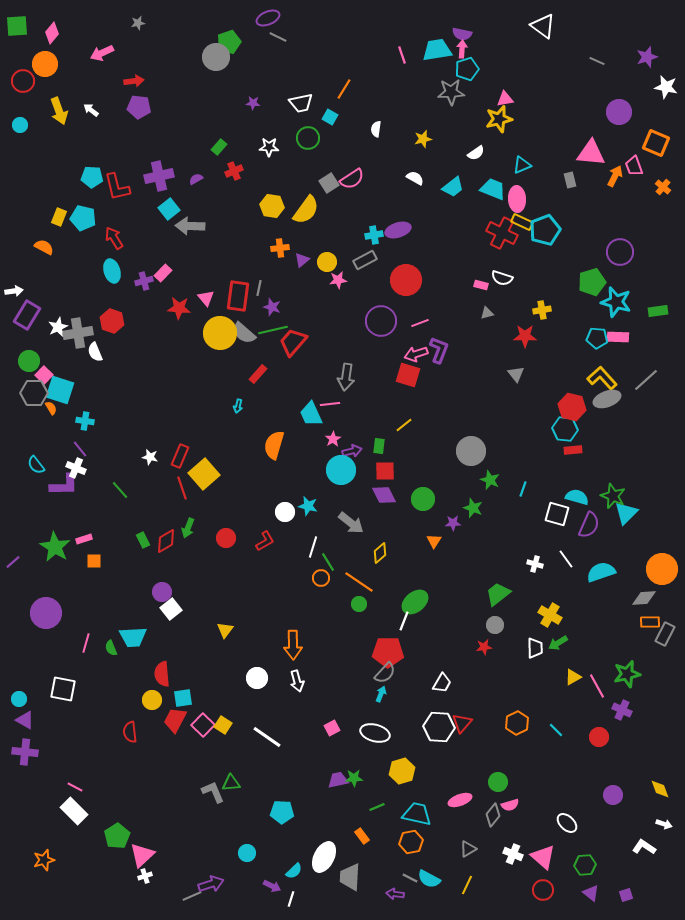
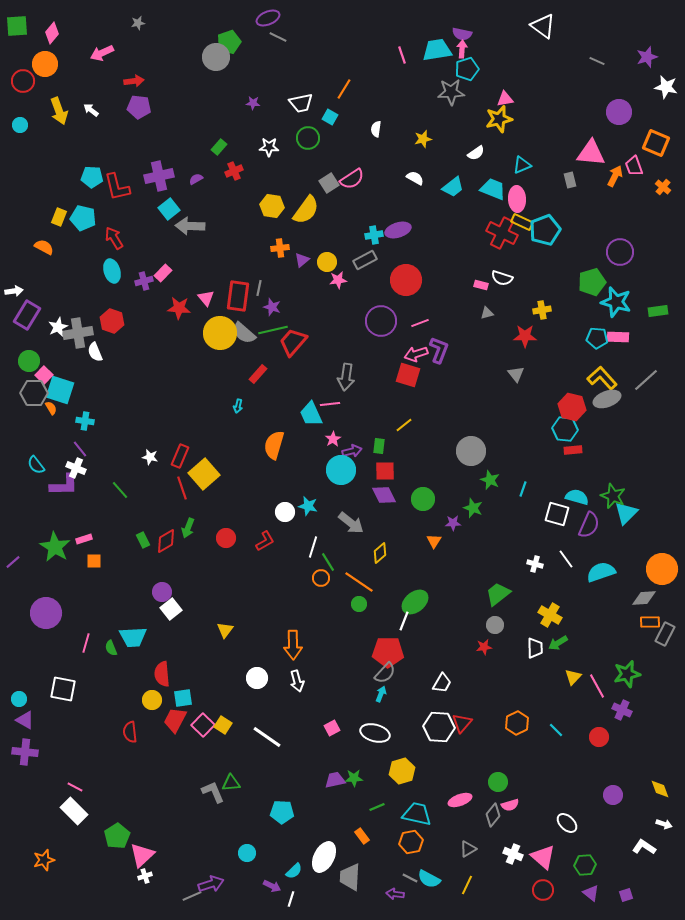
yellow triangle at (573, 677): rotated 18 degrees counterclockwise
purple trapezoid at (338, 780): moved 3 px left
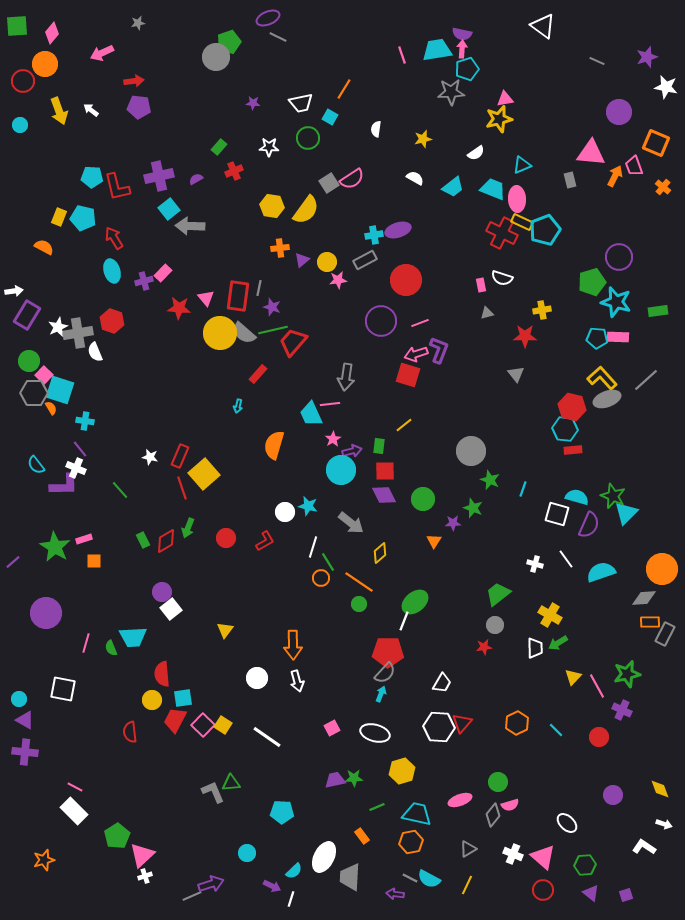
purple circle at (620, 252): moved 1 px left, 5 px down
pink rectangle at (481, 285): rotated 64 degrees clockwise
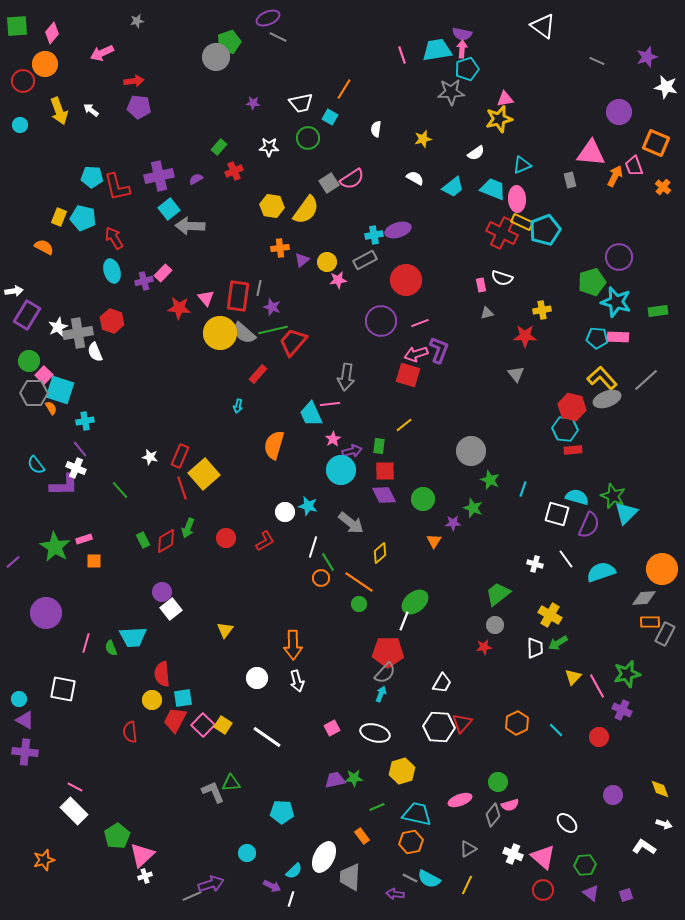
gray star at (138, 23): moved 1 px left, 2 px up
cyan cross at (85, 421): rotated 18 degrees counterclockwise
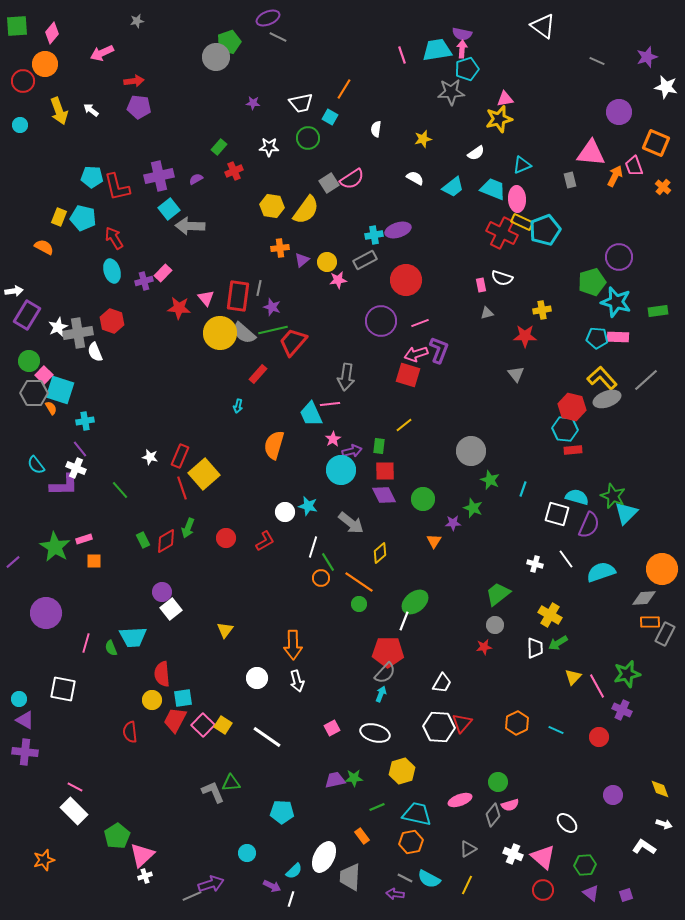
cyan line at (556, 730): rotated 21 degrees counterclockwise
gray line at (410, 878): moved 5 px left
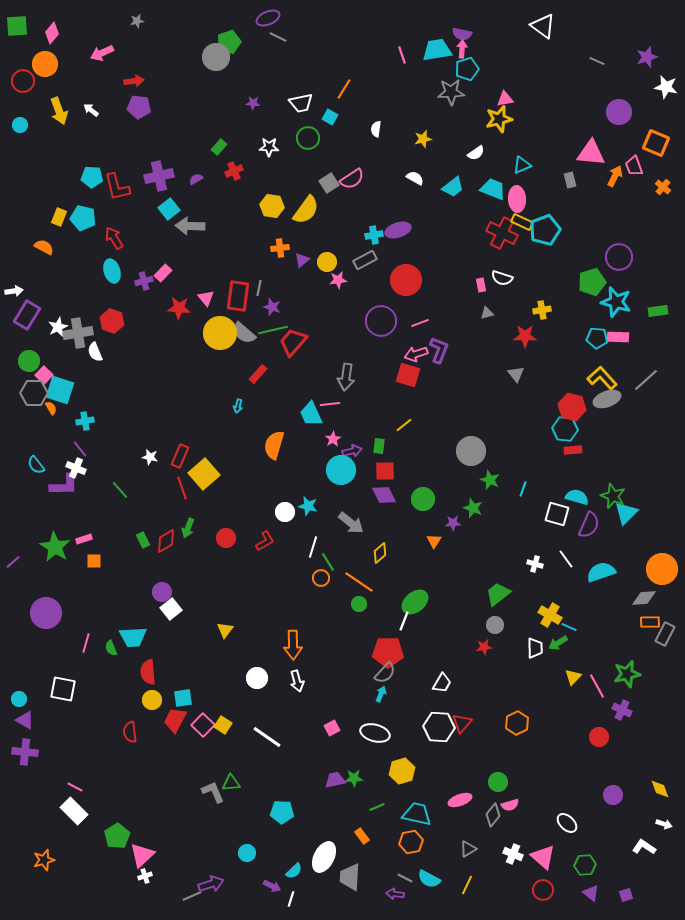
red semicircle at (162, 674): moved 14 px left, 2 px up
cyan line at (556, 730): moved 13 px right, 103 px up
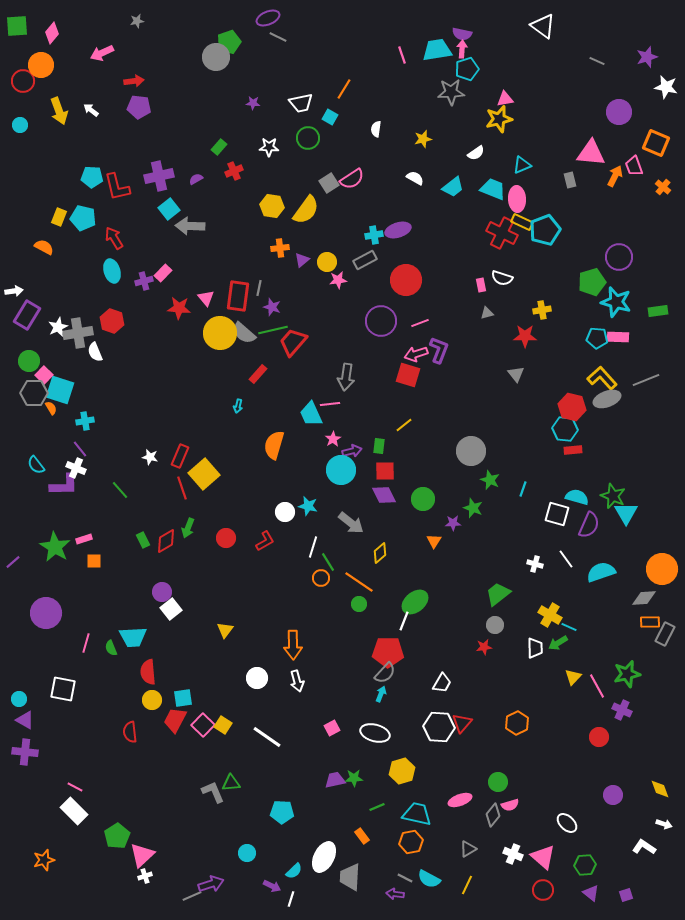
orange circle at (45, 64): moved 4 px left, 1 px down
gray line at (646, 380): rotated 20 degrees clockwise
cyan triangle at (626, 513): rotated 15 degrees counterclockwise
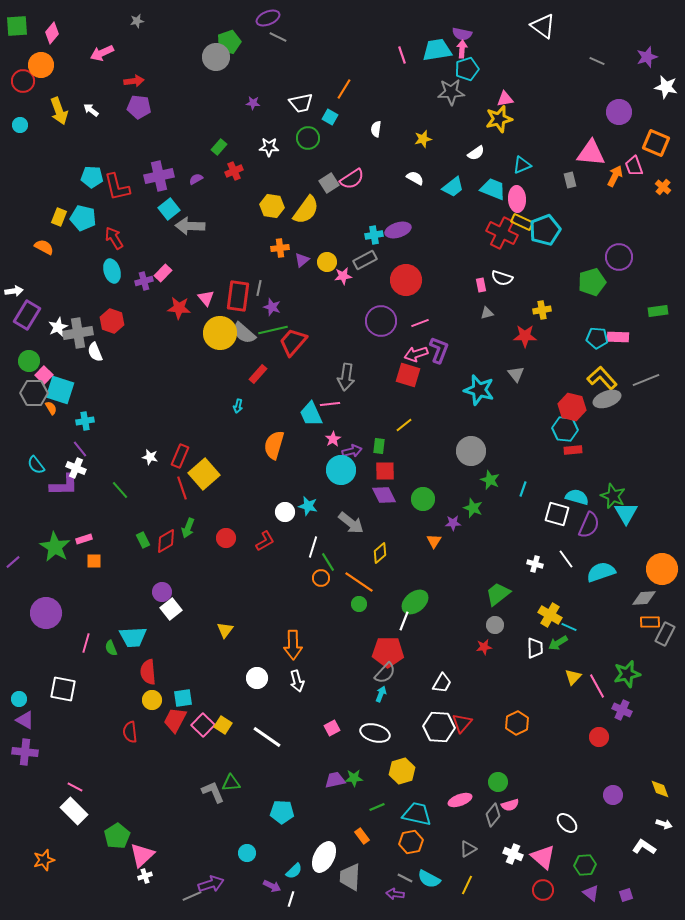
pink star at (338, 280): moved 5 px right, 4 px up
cyan star at (616, 302): moved 137 px left, 88 px down
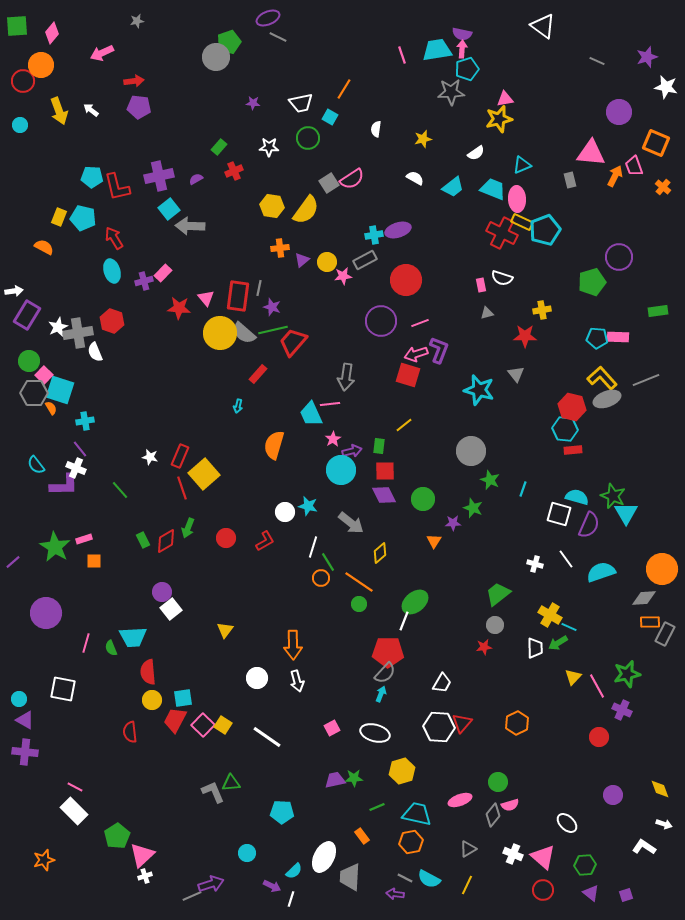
white square at (557, 514): moved 2 px right
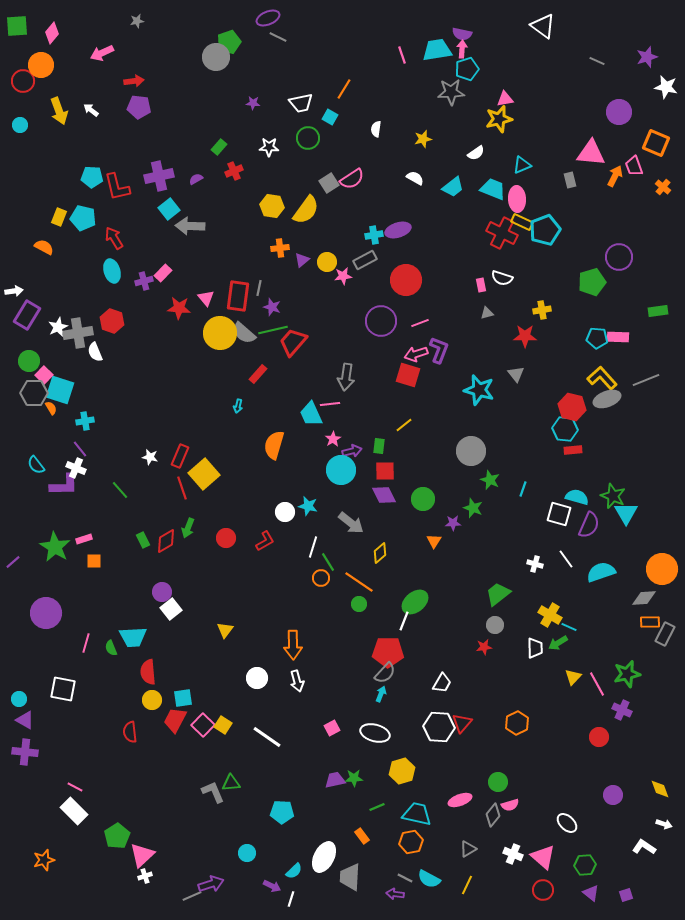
pink line at (597, 686): moved 2 px up
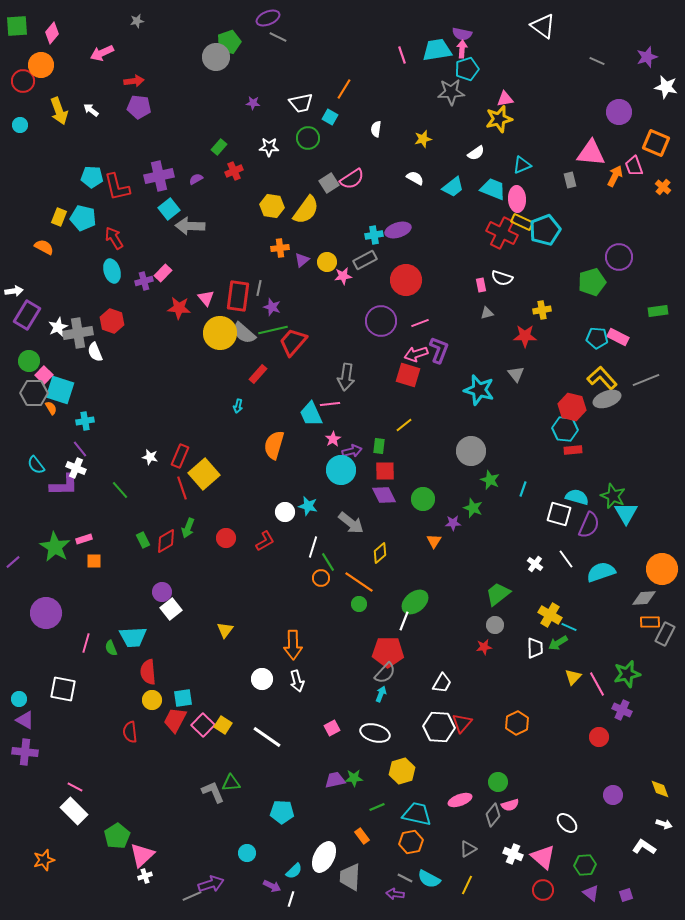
pink rectangle at (618, 337): rotated 25 degrees clockwise
white cross at (535, 564): rotated 21 degrees clockwise
white circle at (257, 678): moved 5 px right, 1 px down
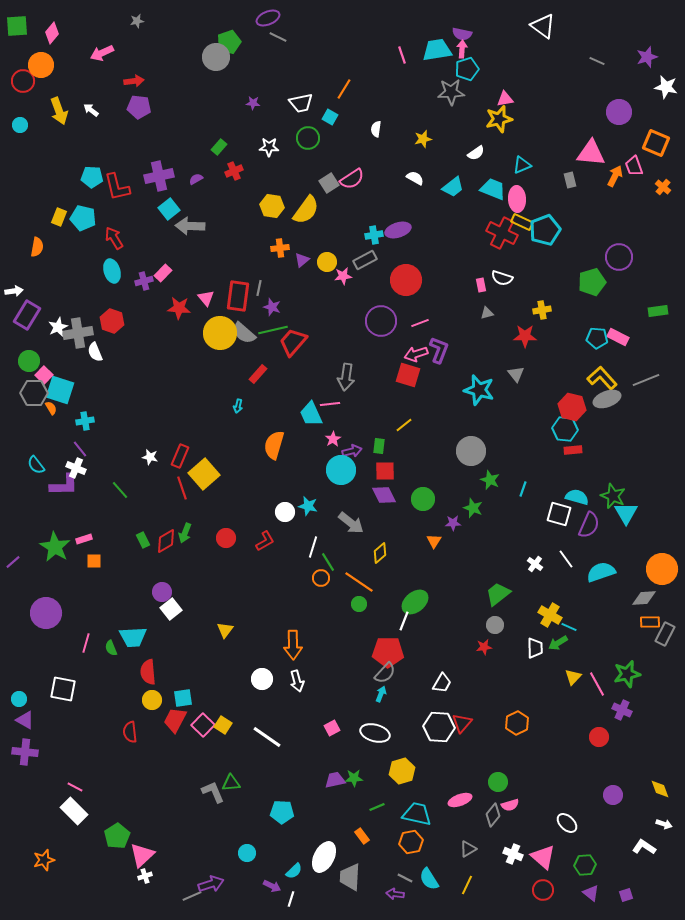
orange semicircle at (44, 247): moved 7 px left; rotated 72 degrees clockwise
green arrow at (188, 528): moved 3 px left, 5 px down
cyan semicircle at (429, 879): rotated 30 degrees clockwise
